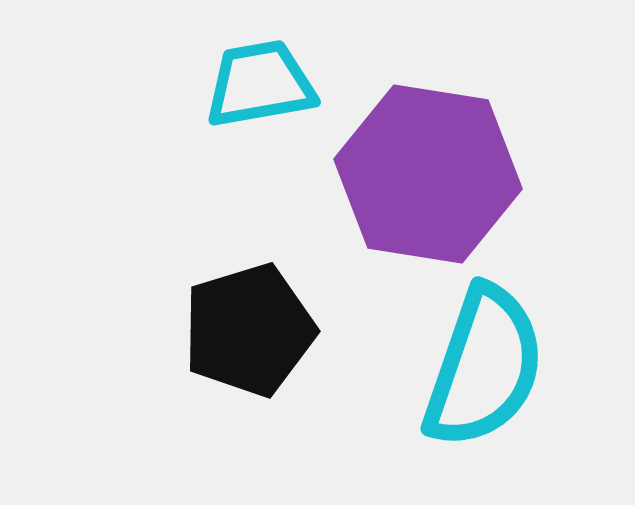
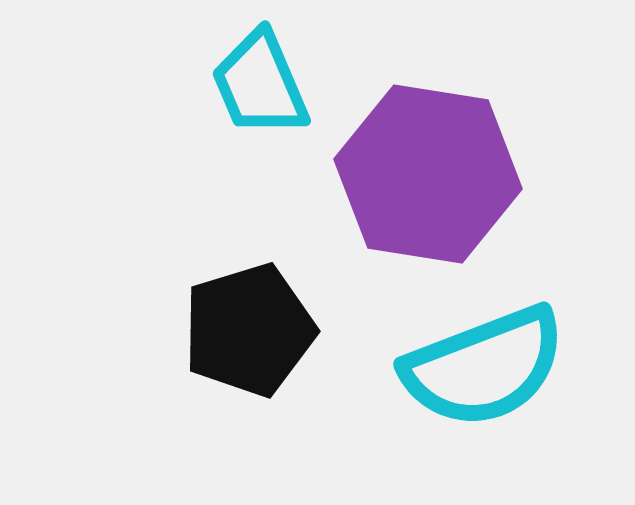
cyan trapezoid: rotated 103 degrees counterclockwise
cyan semicircle: rotated 50 degrees clockwise
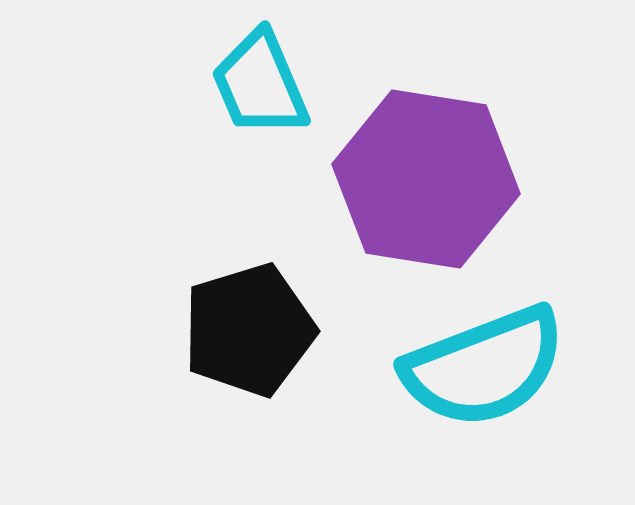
purple hexagon: moved 2 px left, 5 px down
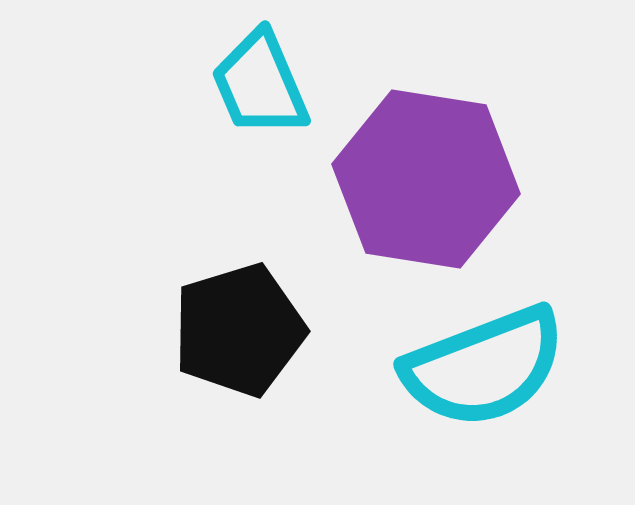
black pentagon: moved 10 px left
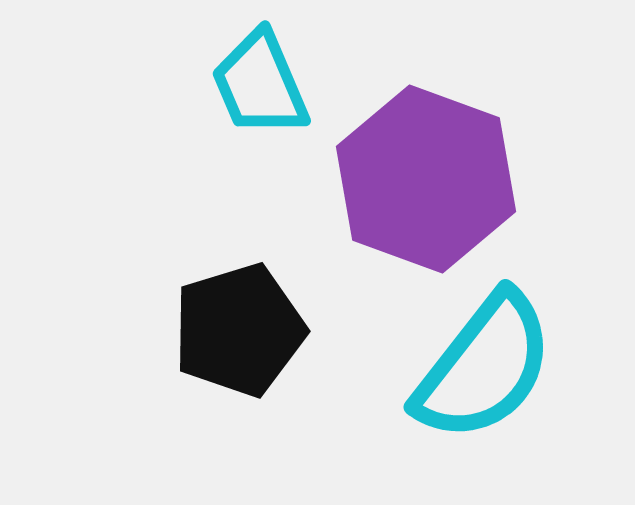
purple hexagon: rotated 11 degrees clockwise
cyan semicircle: rotated 31 degrees counterclockwise
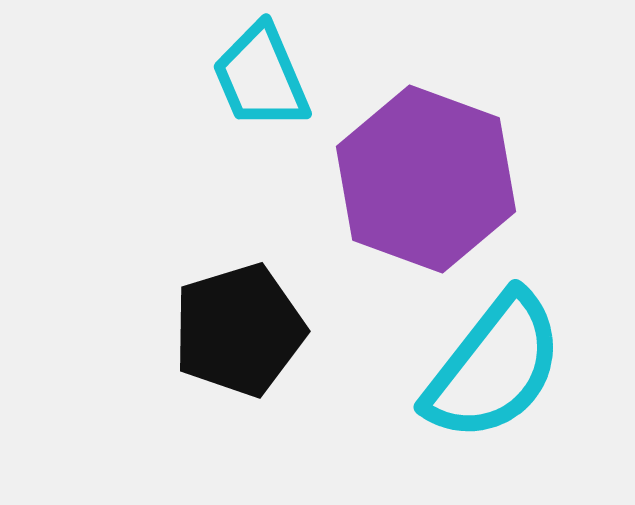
cyan trapezoid: moved 1 px right, 7 px up
cyan semicircle: moved 10 px right
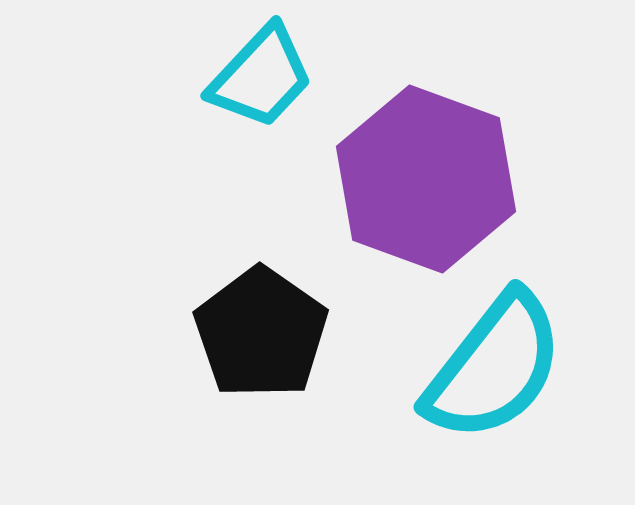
cyan trapezoid: rotated 114 degrees counterclockwise
black pentagon: moved 22 px right, 3 px down; rotated 20 degrees counterclockwise
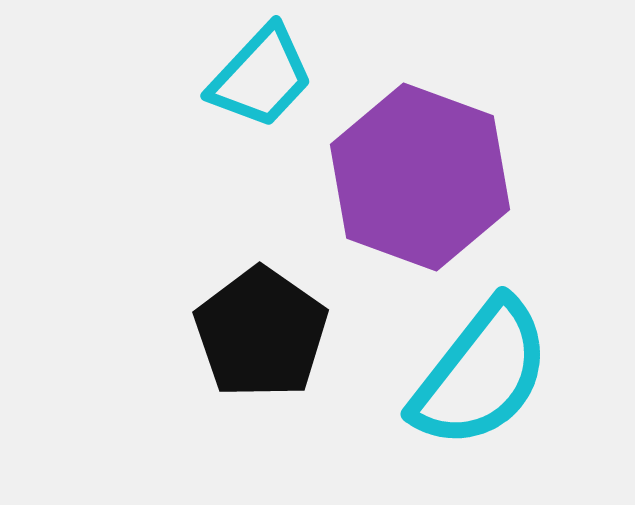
purple hexagon: moved 6 px left, 2 px up
cyan semicircle: moved 13 px left, 7 px down
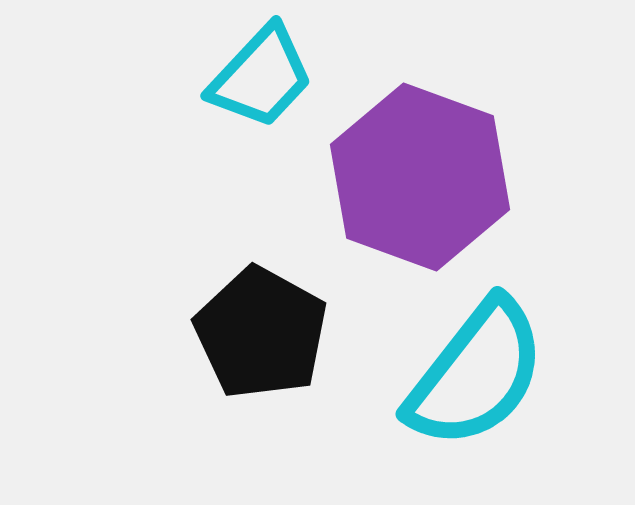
black pentagon: rotated 6 degrees counterclockwise
cyan semicircle: moved 5 px left
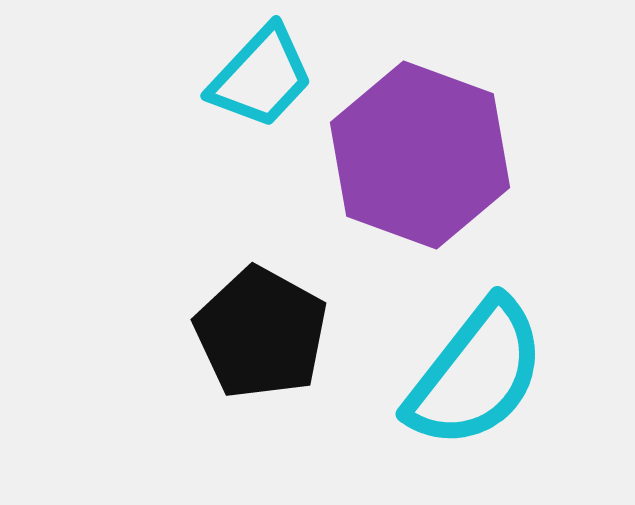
purple hexagon: moved 22 px up
